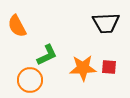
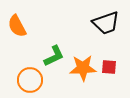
black trapezoid: rotated 16 degrees counterclockwise
green L-shape: moved 7 px right, 1 px down
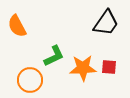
black trapezoid: rotated 36 degrees counterclockwise
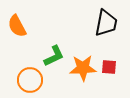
black trapezoid: rotated 24 degrees counterclockwise
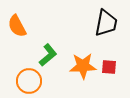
green L-shape: moved 6 px left, 1 px up; rotated 15 degrees counterclockwise
orange star: moved 2 px up
orange circle: moved 1 px left, 1 px down
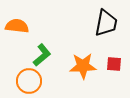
orange semicircle: rotated 125 degrees clockwise
green L-shape: moved 6 px left
red square: moved 5 px right, 3 px up
